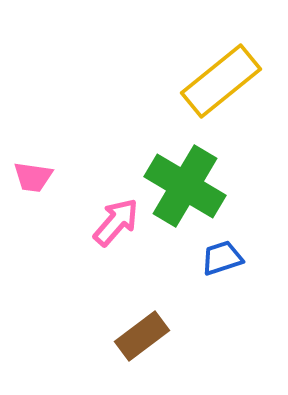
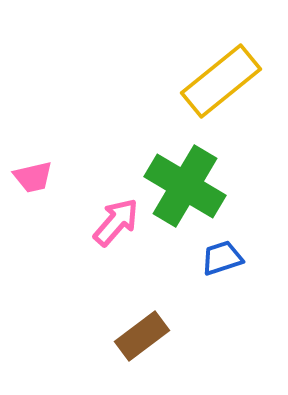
pink trapezoid: rotated 21 degrees counterclockwise
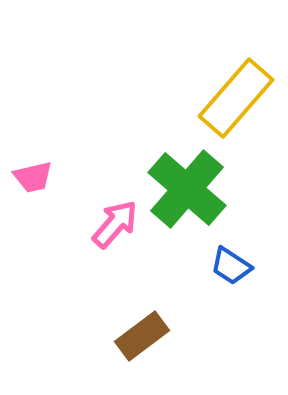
yellow rectangle: moved 15 px right, 17 px down; rotated 10 degrees counterclockwise
green cross: moved 2 px right, 3 px down; rotated 10 degrees clockwise
pink arrow: moved 1 px left, 2 px down
blue trapezoid: moved 9 px right, 8 px down; rotated 129 degrees counterclockwise
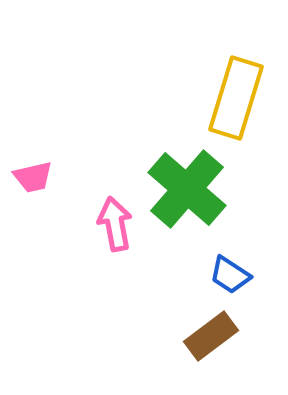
yellow rectangle: rotated 24 degrees counterclockwise
pink arrow: rotated 52 degrees counterclockwise
blue trapezoid: moved 1 px left, 9 px down
brown rectangle: moved 69 px right
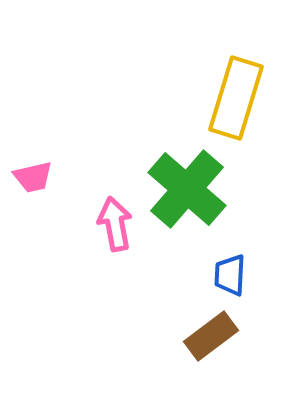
blue trapezoid: rotated 60 degrees clockwise
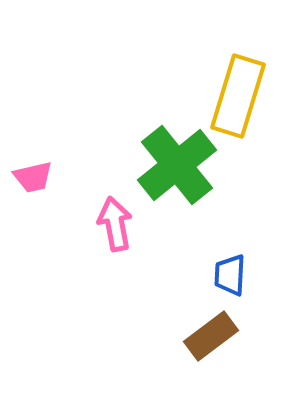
yellow rectangle: moved 2 px right, 2 px up
green cross: moved 10 px left, 24 px up; rotated 10 degrees clockwise
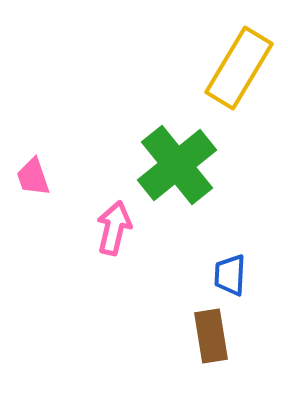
yellow rectangle: moved 1 px right, 28 px up; rotated 14 degrees clockwise
pink trapezoid: rotated 84 degrees clockwise
pink arrow: moved 1 px left, 4 px down; rotated 24 degrees clockwise
brown rectangle: rotated 62 degrees counterclockwise
